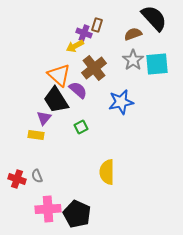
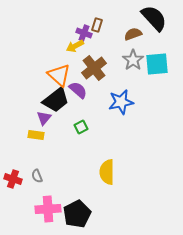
black trapezoid: rotated 96 degrees counterclockwise
red cross: moved 4 px left
black pentagon: rotated 20 degrees clockwise
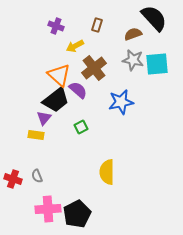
purple cross: moved 28 px left, 7 px up
gray star: rotated 25 degrees counterclockwise
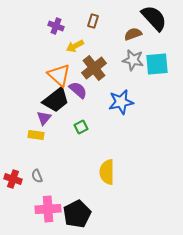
brown rectangle: moved 4 px left, 4 px up
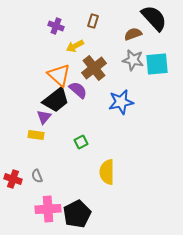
purple triangle: moved 1 px up
green square: moved 15 px down
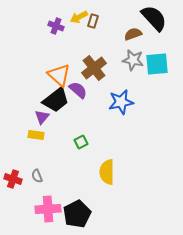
yellow arrow: moved 4 px right, 29 px up
purple triangle: moved 2 px left
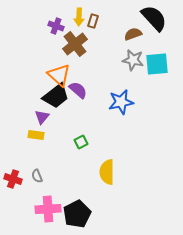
yellow arrow: rotated 60 degrees counterclockwise
brown cross: moved 19 px left, 24 px up
black trapezoid: moved 4 px up
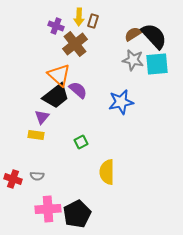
black semicircle: moved 18 px down
brown semicircle: rotated 12 degrees counterclockwise
gray semicircle: rotated 64 degrees counterclockwise
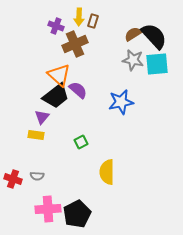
brown cross: rotated 15 degrees clockwise
